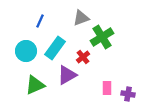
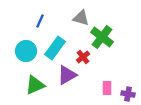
gray triangle: rotated 36 degrees clockwise
green cross: rotated 20 degrees counterclockwise
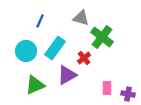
red cross: moved 1 px right, 1 px down
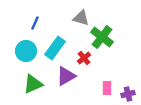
blue line: moved 5 px left, 2 px down
purple triangle: moved 1 px left, 1 px down
green triangle: moved 2 px left, 1 px up
purple cross: rotated 24 degrees counterclockwise
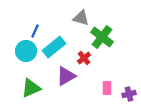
blue line: moved 8 px down
cyan rectangle: moved 1 px left, 1 px up; rotated 15 degrees clockwise
green triangle: moved 2 px left, 4 px down
purple cross: moved 1 px right
